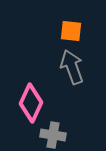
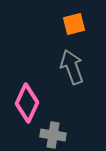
orange square: moved 3 px right, 7 px up; rotated 20 degrees counterclockwise
pink diamond: moved 4 px left
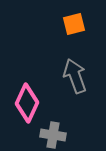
gray arrow: moved 3 px right, 9 px down
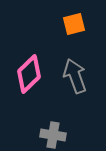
pink diamond: moved 2 px right, 29 px up; rotated 21 degrees clockwise
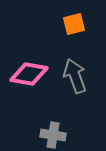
pink diamond: rotated 54 degrees clockwise
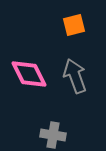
orange square: moved 1 px down
pink diamond: rotated 54 degrees clockwise
